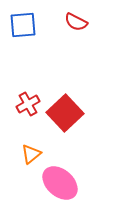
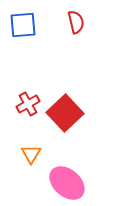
red semicircle: rotated 130 degrees counterclockwise
orange triangle: rotated 20 degrees counterclockwise
pink ellipse: moved 7 px right
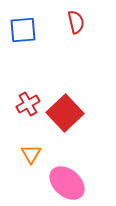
blue square: moved 5 px down
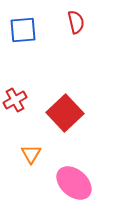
red cross: moved 13 px left, 4 px up
pink ellipse: moved 7 px right
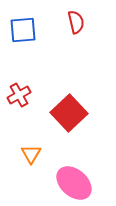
red cross: moved 4 px right, 5 px up
red square: moved 4 px right
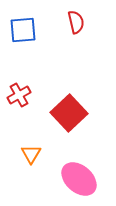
pink ellipse: moved 5 px right, 4 px up
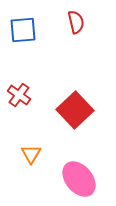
red cross: rotated 25 degrees counterclockwise
red square: moved 6 px right, 3 px up
pink ellipse: rotated 9 degrees clockwise
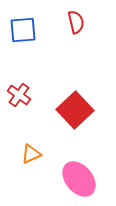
orange triangle: rotated 35 degrees clockwise
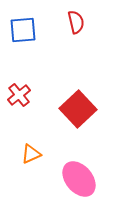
red cross: rotated 15 degrees clockwise
red square: moved 3 px right, 1 px up
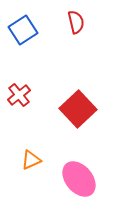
blue square: rotated 28 degrees counterclockwise
orange triangle: moved 6 px down
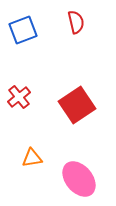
blue square: rotated 12 degrees clockwise
red cross: moved 2 px down
red square: moved 1 px left, 4 px up; rotated 9 degrees clockwise
orange triangle: moved 1 px right, 2 px up; rotated 15 degrees clockwise
